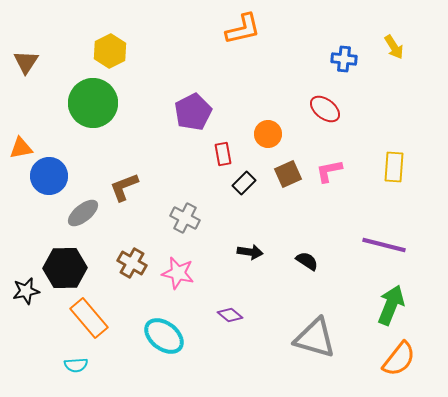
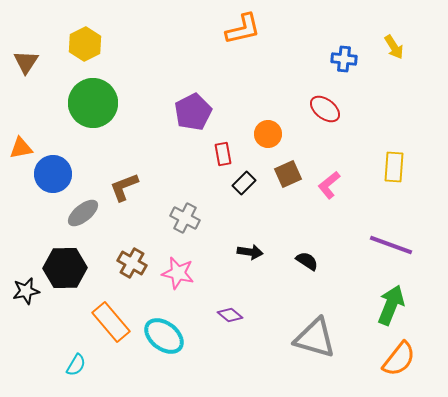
yellow hexagon: moved 25 px left, 7 px up
pink L-shape: moved 14 px down; rotated 28 degrees counterclockwise
blue circle: moved 4 px right, 2 px up
purple line: moved 7 px right; rotated 6 degrees clockwise
orange rectangle: moved 22 px right, 4 px down
cyan semicircle: rotated 55 degrees counterclockwise
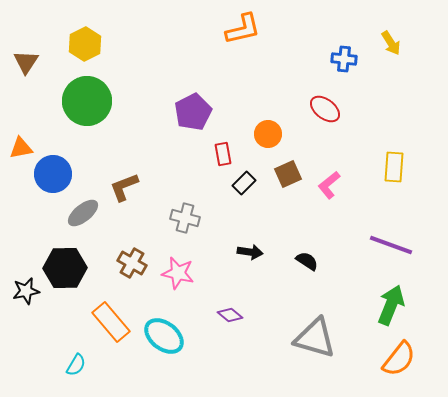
yellow arrow: moved 3 px left, 4 px up
green circle: moved 6 px left, 2 px up
gray cross: rotated 12 degrees counterclockwise
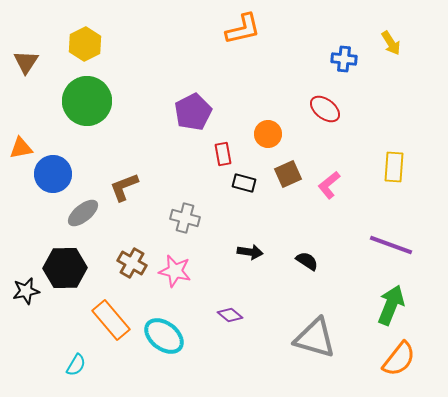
black rectangle: rotated 60 degrees clockwise
pink star: moved 3 px left, 2 px up
orange rectangle: moved 2 px up
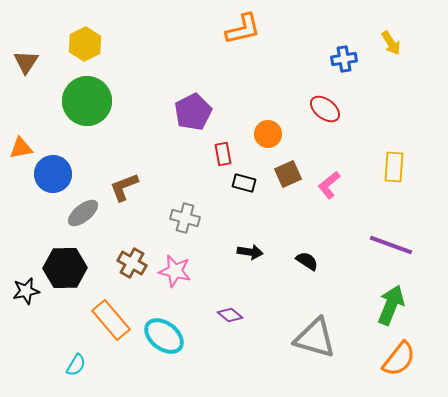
blue cross: rotated 15 degrees counterclockwise
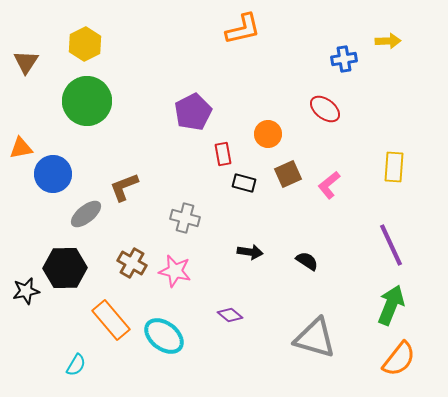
yellow arrow: moved 3 px left, 2 px up; rotated 60 degrees counterclockwise
gray ellipse: moved 3 px right, 1 px down
purple line: rotated 45 degrees clockwise
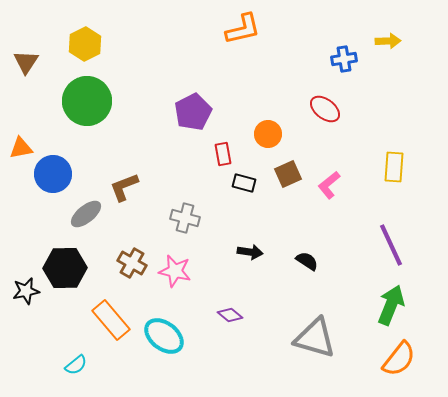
cyan semicircle: rotated 20 degrees clockwise
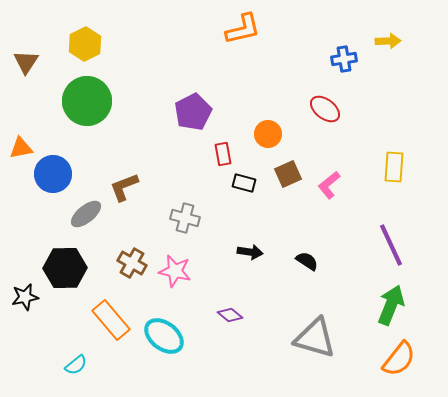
black star: moved 1 px left, 6 px down
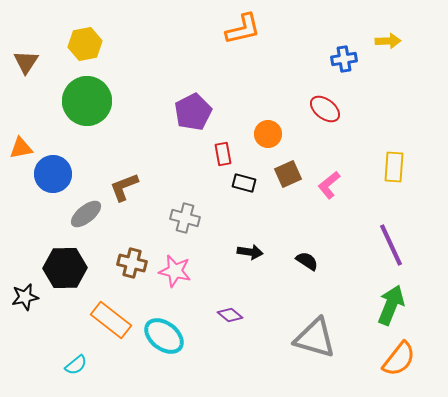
yellow hexagon: rotated 16 degrees clockwise
brown cross: rotated 16 degrees counterclockwise
orange rectangle: rotated 12 degrees counterclockwise
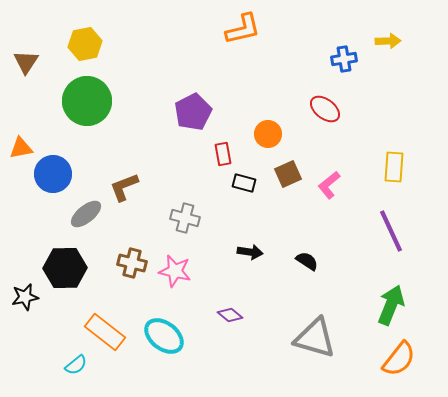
purple line: moved 14 px up
orange rectangle: moved 6 px left, 12 px down
